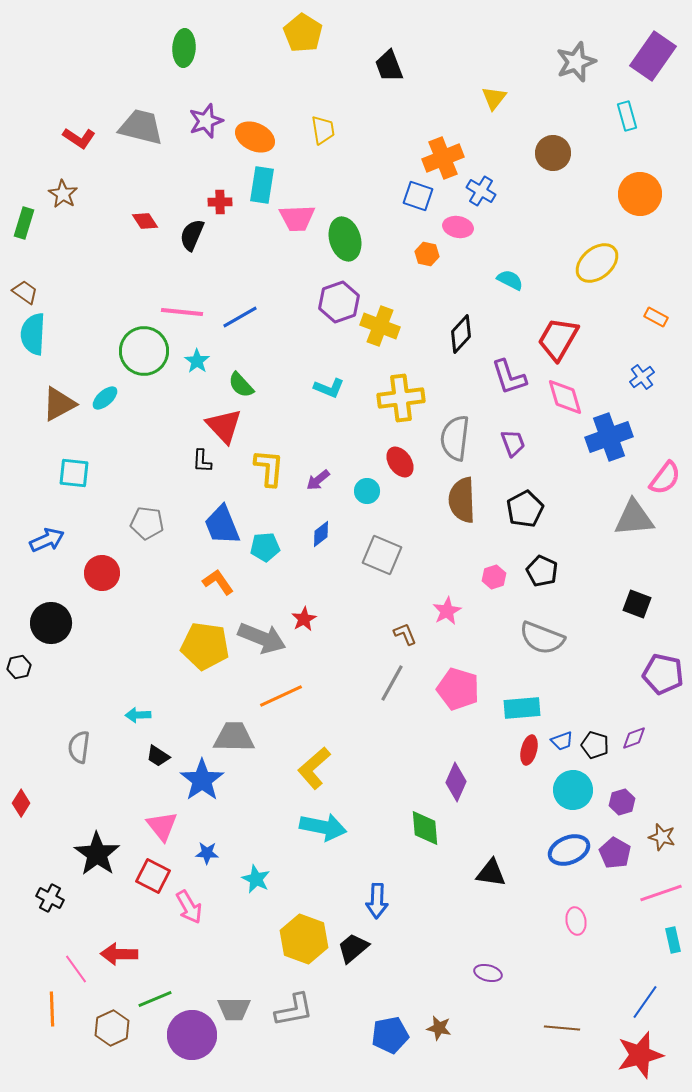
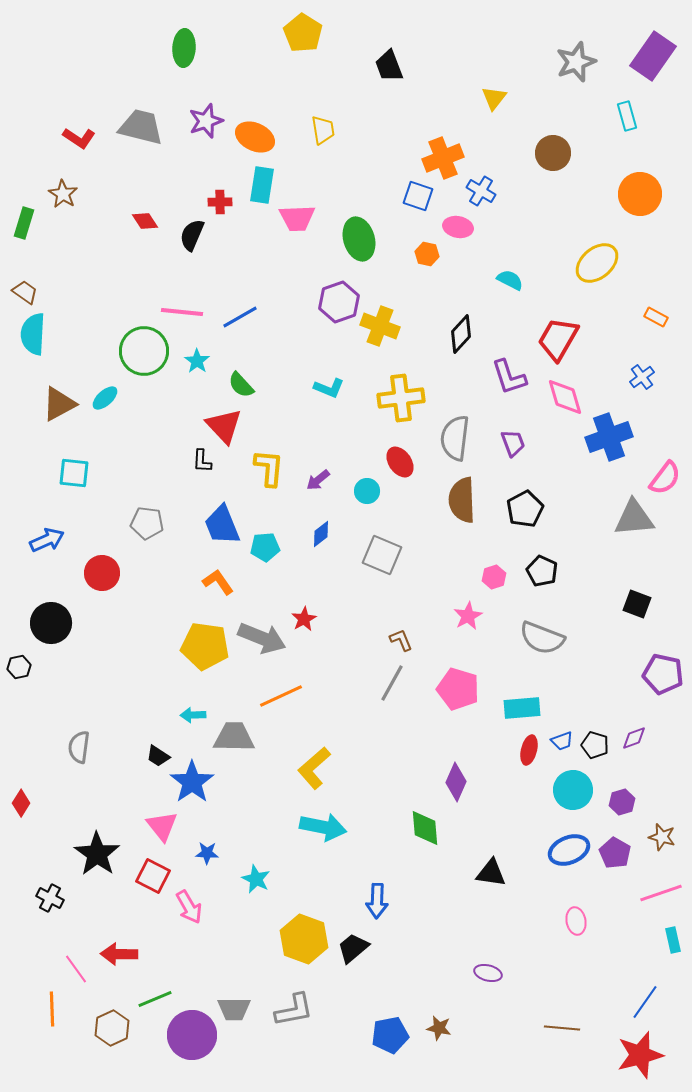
green ellipse at (345, 239): moved 14 px right
pink star at (447, 611): moved 21 px right, 5 px down
brown L-shape at (405, 634): moved 4 px left, 6 px down
cyan arrow at (138, 715): moved 55 px right
blue star at (202, 780): moved 10 px left, 2 px down
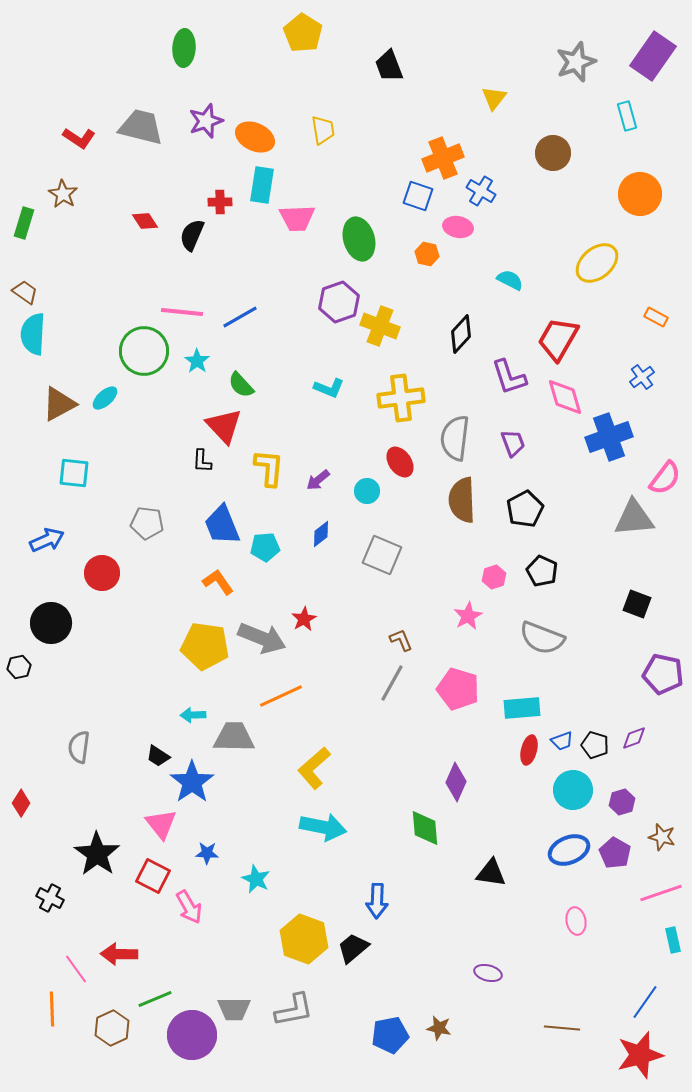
pink triangle at (162, 826): moved 1 px left, 2 px up
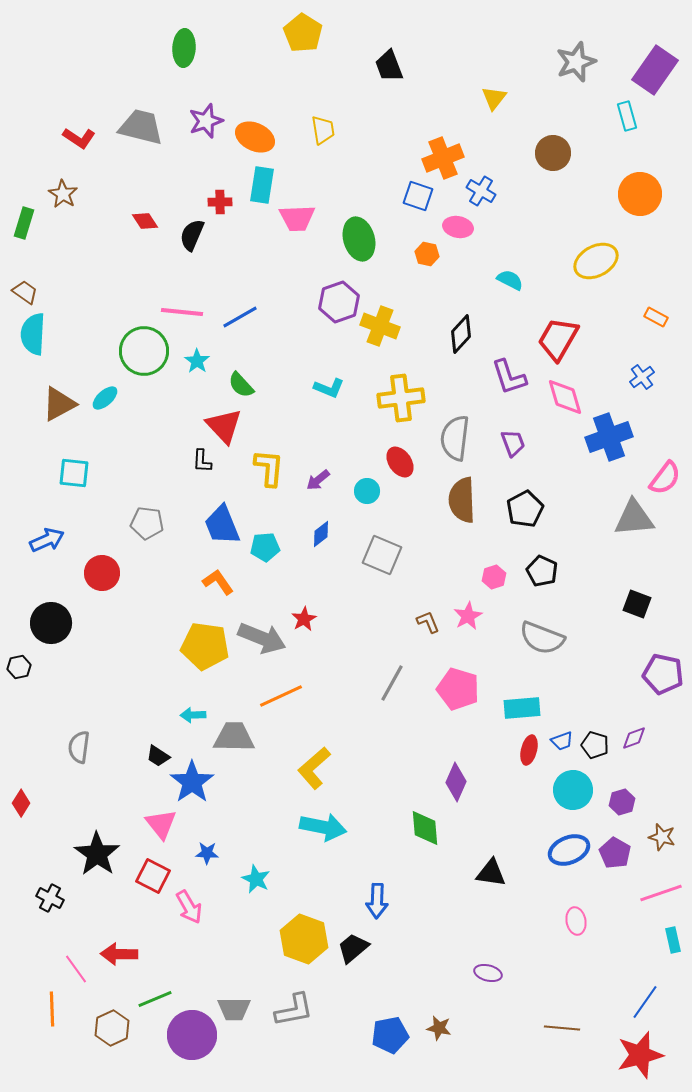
purple rectangle at (653, 56): moved 2 px right, 14 px down
yellow ellipse at (597, 263): moved 1 px left, 2 px up; rotated 12 degrees clockwise
brown L-shape at (401, 640): moved 27 px right, 18 px up
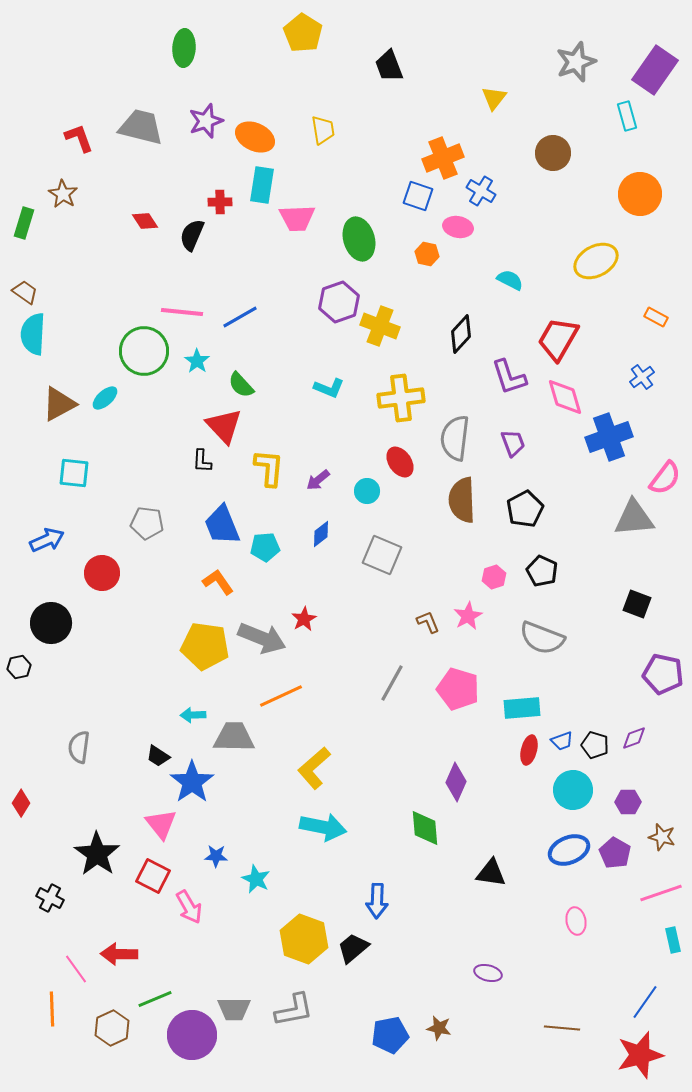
red L-shape at (79, 138): rotated 144 degrees counterclockwise
purple hexagon at (622, 802): moved 6 px right; rotated 15 degrees clockwise
blue star at (207, 853): moved 9 px right, 3 px down
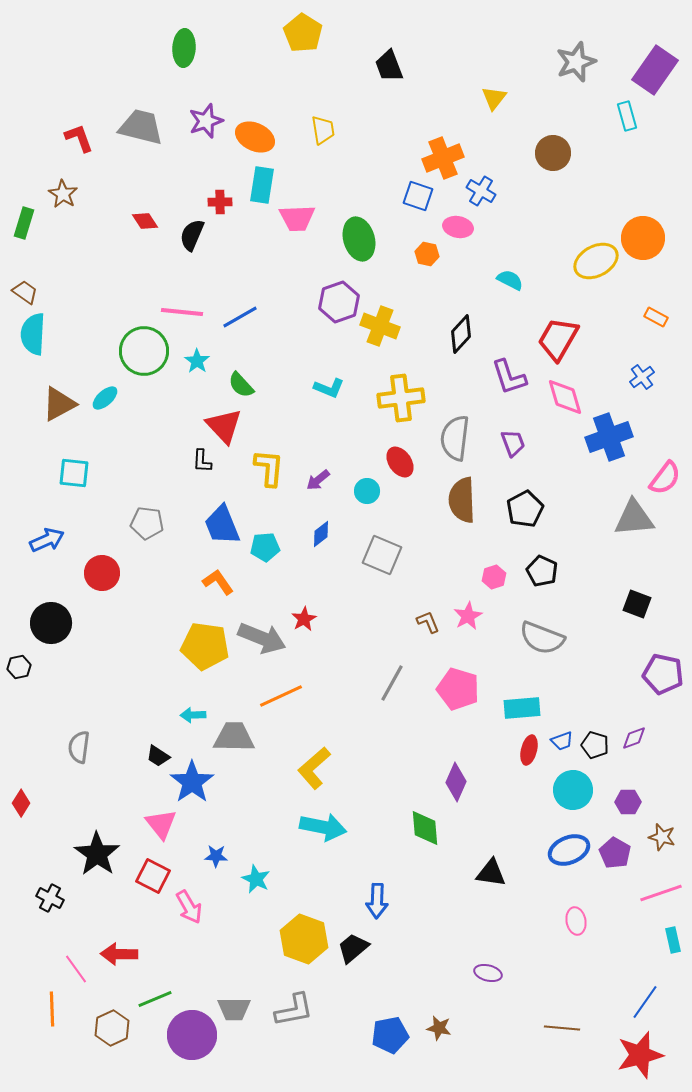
orange circle at (640, 194): moved 3 px right, 44 px down
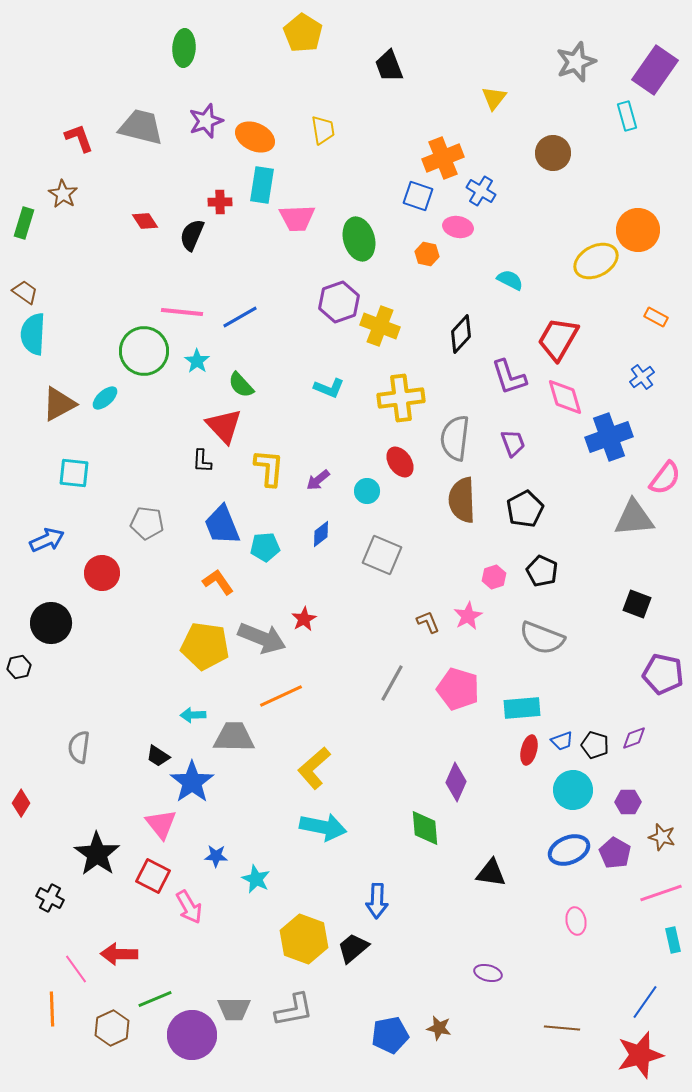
orange circle at (643, 238): moved 5 px left, 8 px up
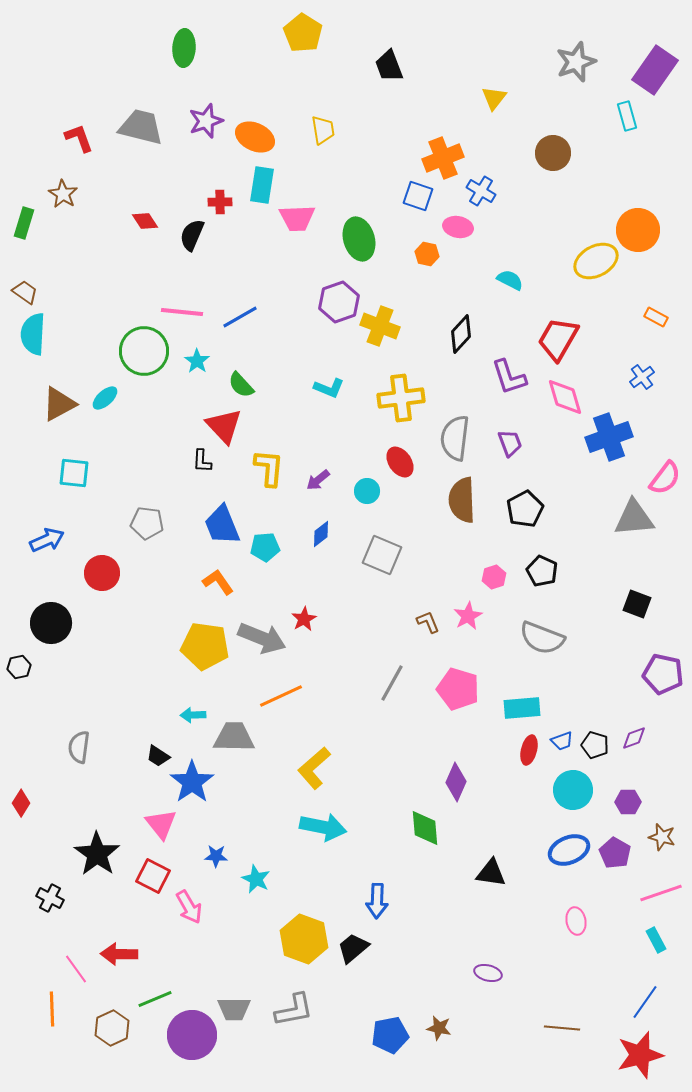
purple trapezoid at (513, 443): moved 3 px left
cyan rectangle at (673, 940): moved 17 px left; rotated 15 degrees counterclockwise
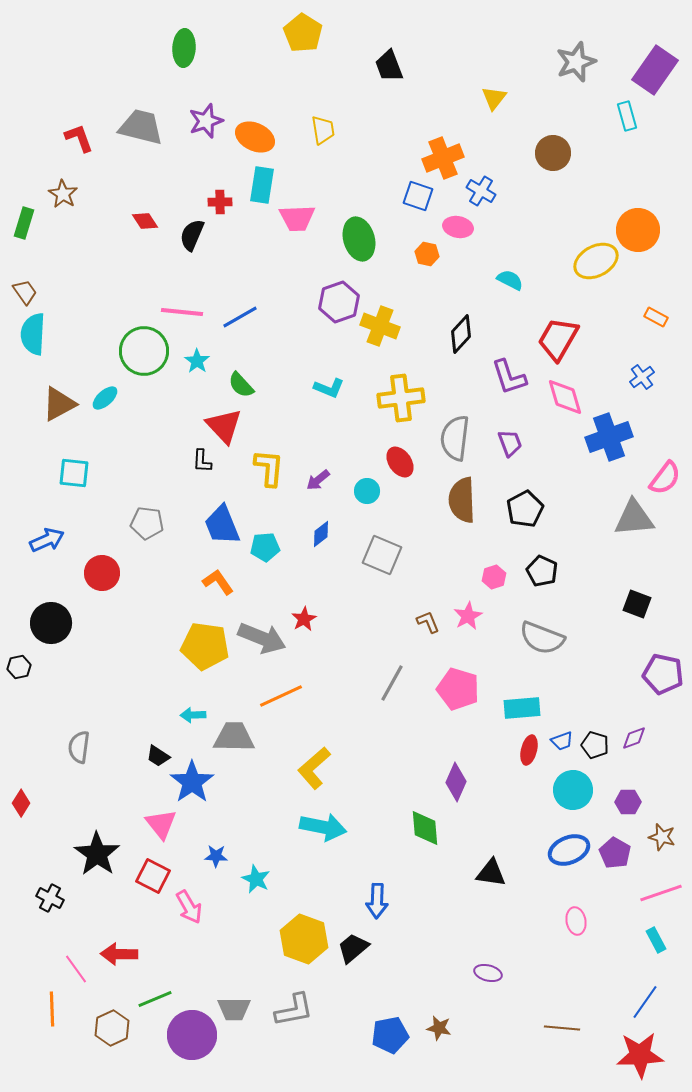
brown trapezoid at (25, 292): rotated 20 degrees clockwise
red star at (640, 1055): rotated 12 degrees clockwise
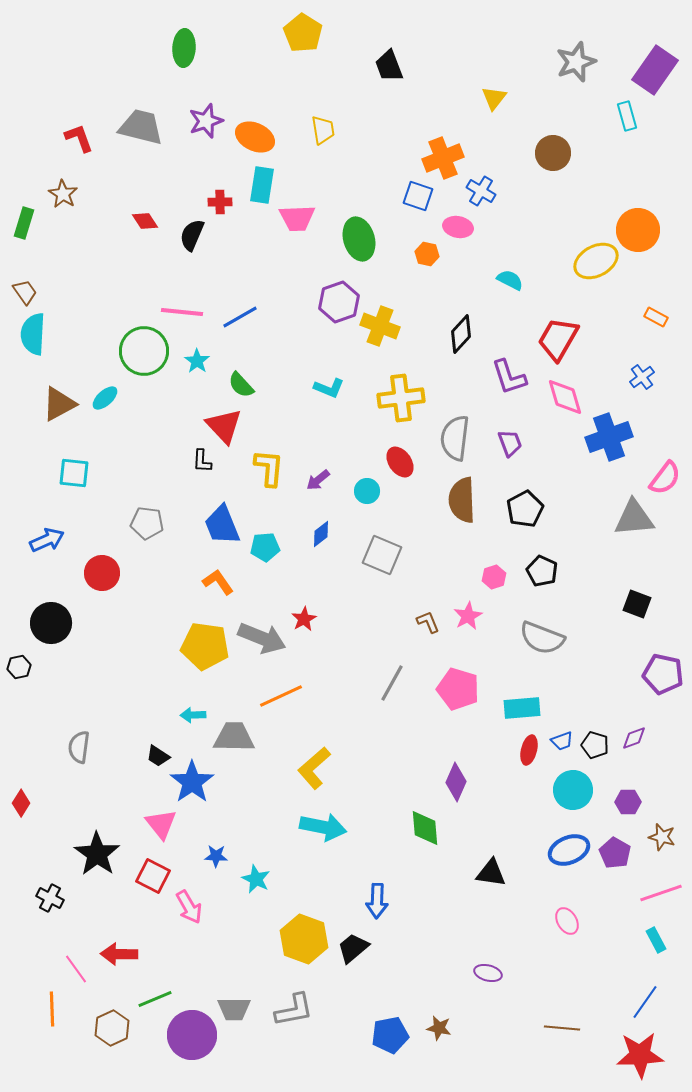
pink ellipse at (576, 921): moved 9 px left; rotated 20 degrees counterclockwise
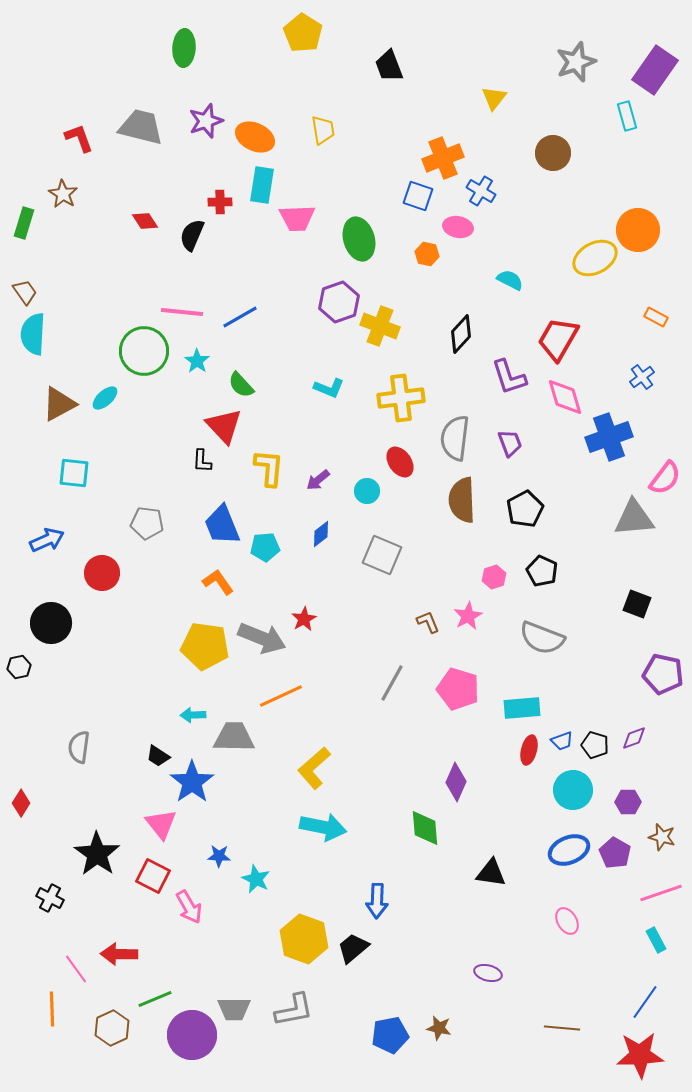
yellow ellipse at (596, 261): moved 1 px left, 3 px up
blue star at (216, 856): moved 3 px right
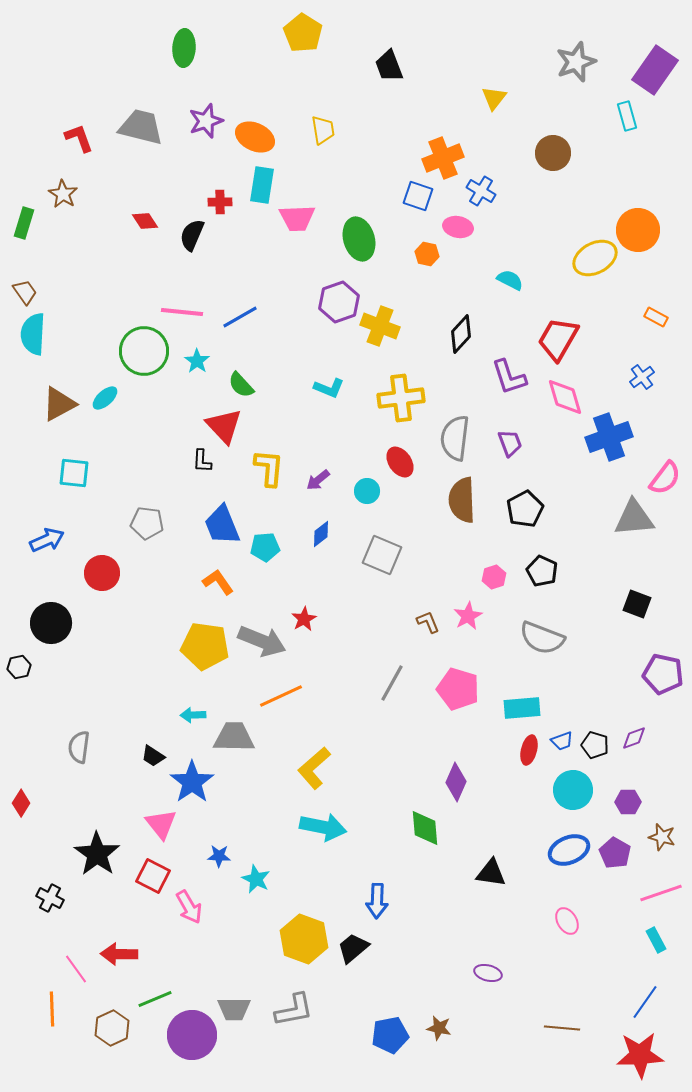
gray arrow at (262, 638): moved 3 px down
black trapezoid at (158, 756): moved 5 px left
